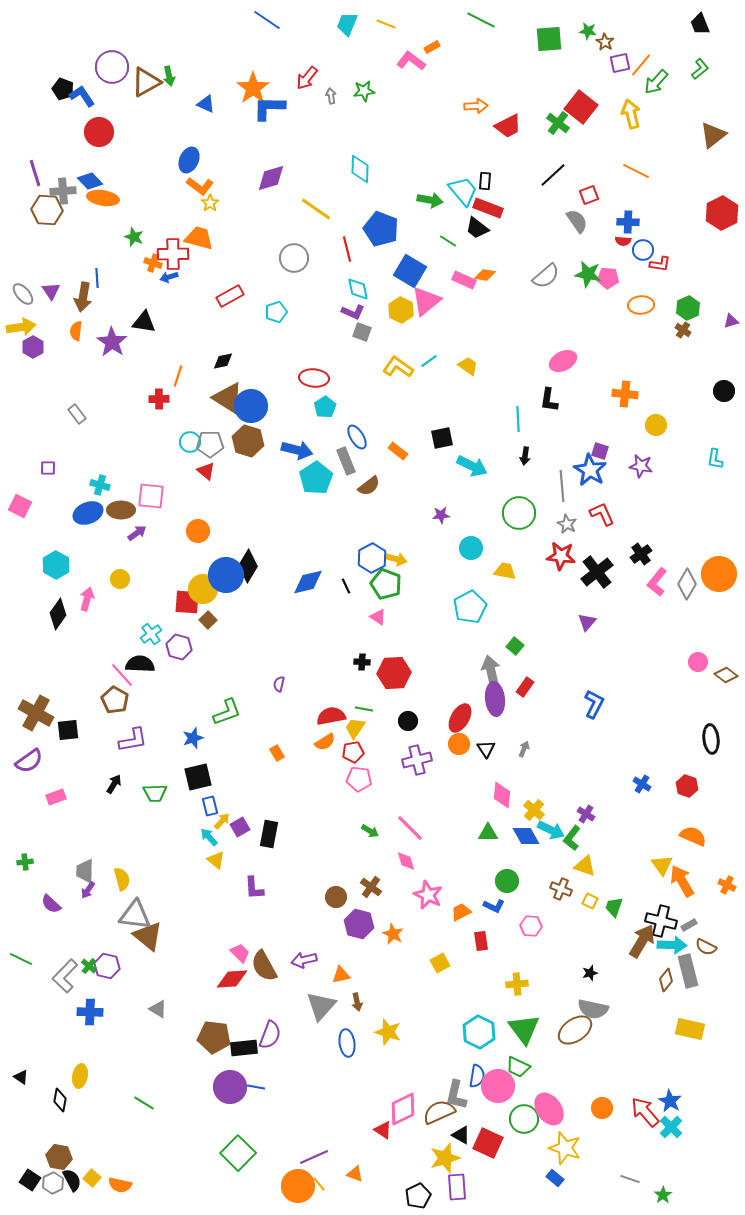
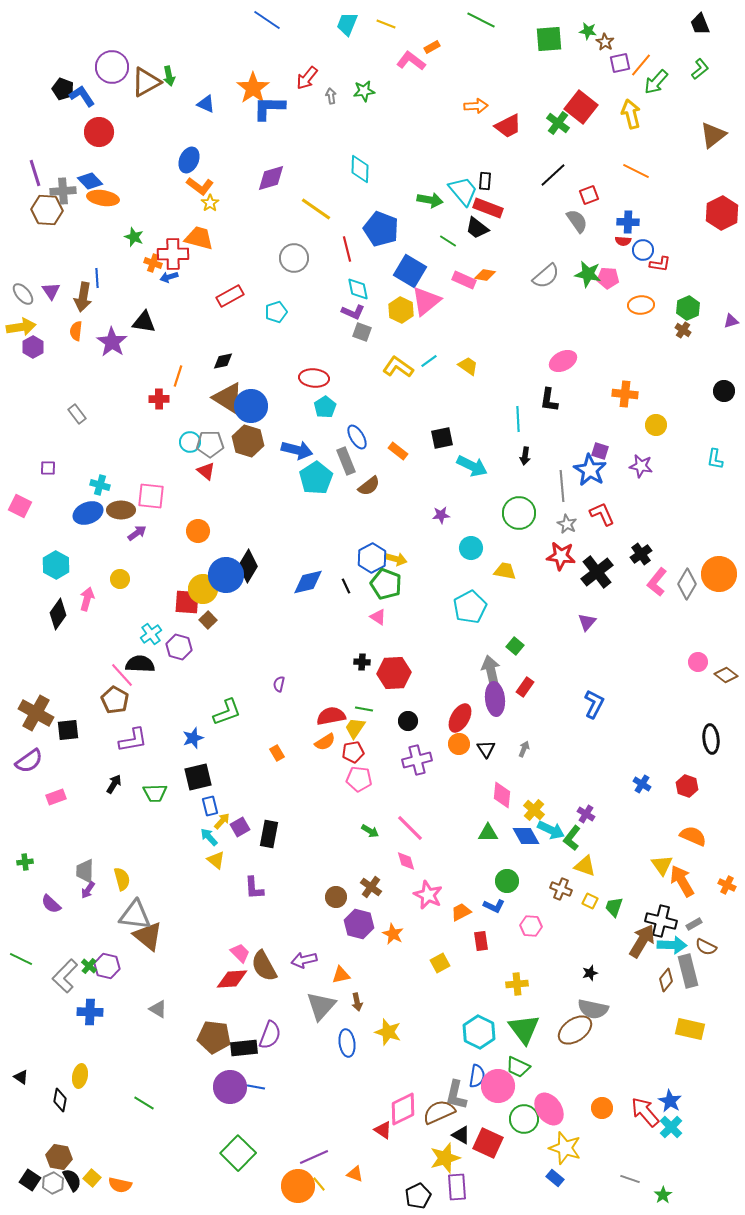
gray rectangle at (689, 925): moved 5 px right, 1 px up
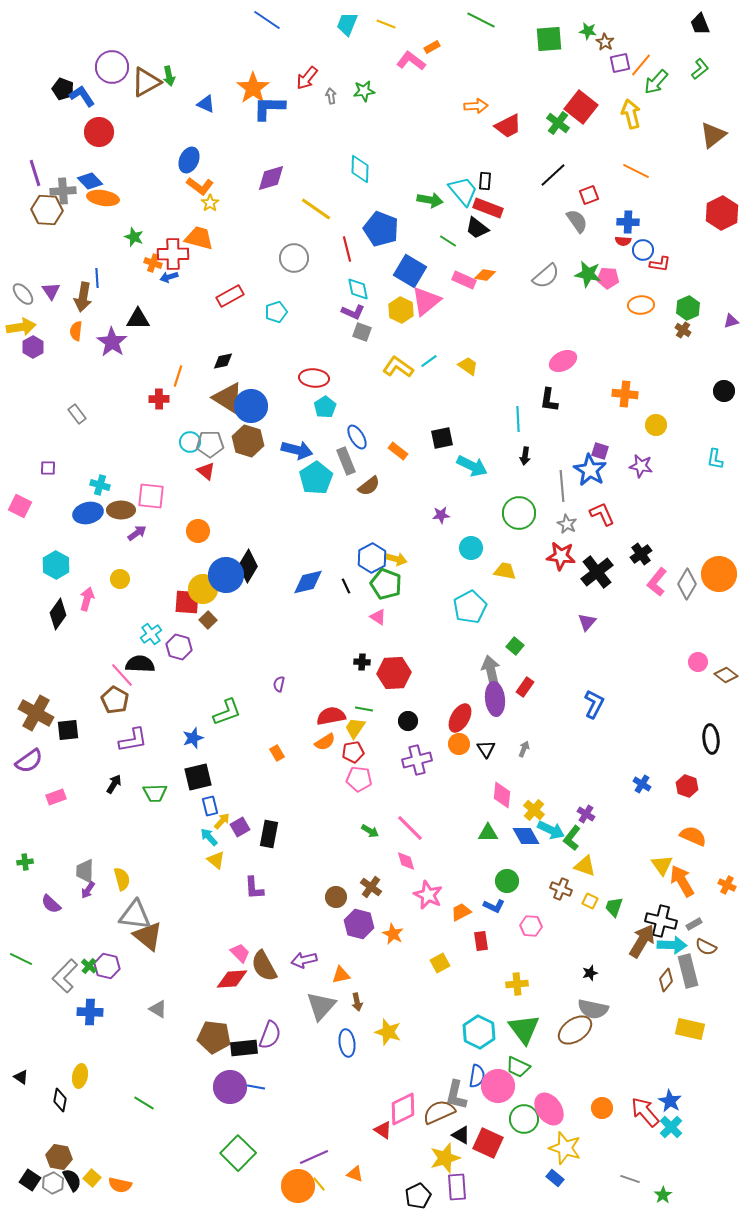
black triangle at (144, 322): moved 6 px left, 3 px up; rotated 10 degrees counterclockwise
blue ellipse at (88, 513): rotated 8 degrees clockwise
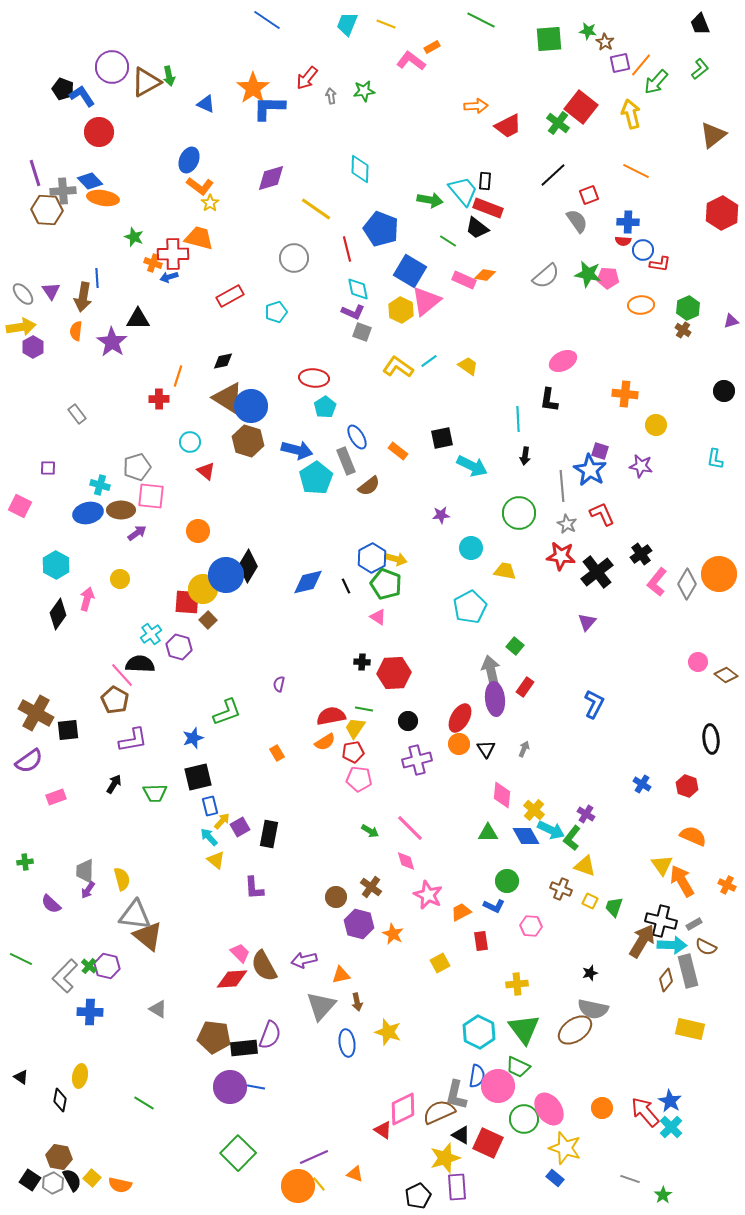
gray pentagon at (210, 444): moved 73 px left, 23 px down; rotated 16 degrees counterclockwise
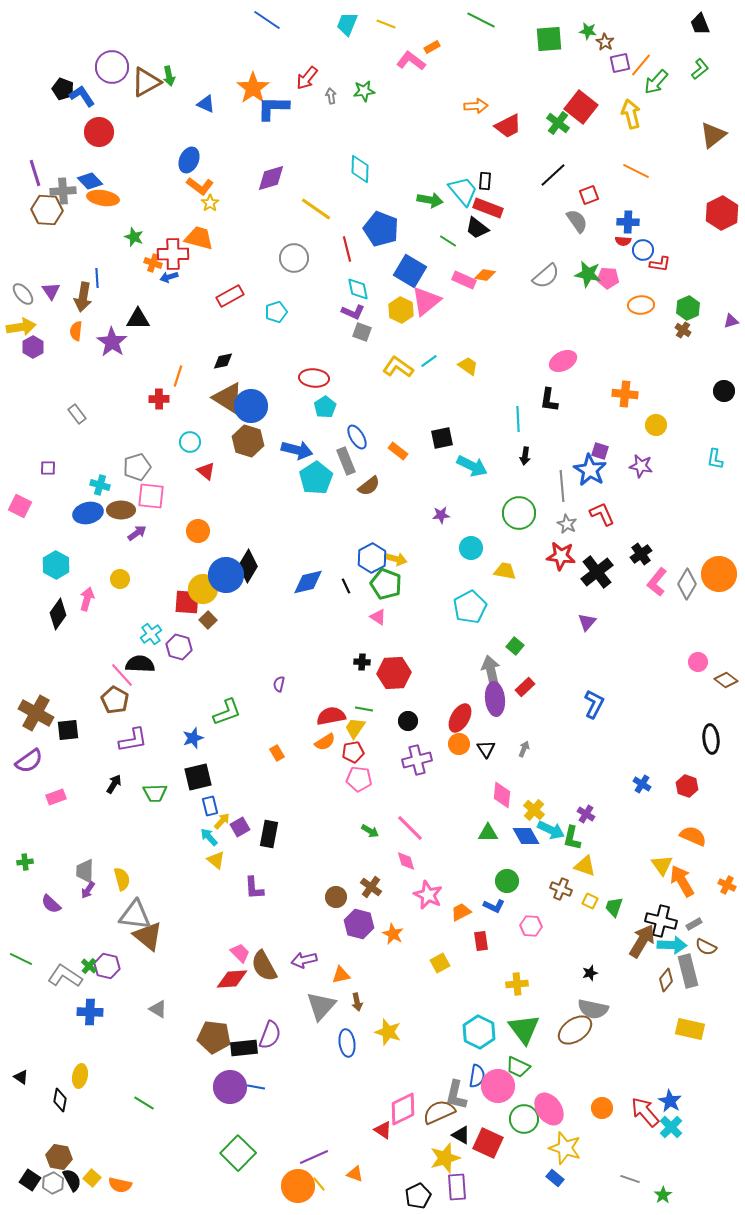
blue L-shape at (269, 108): moved 4 px right
brown diamond at (726, 675): moved 5 px down
red rectangle at (525, 687): rotated 12 degrees clockwise
green L-shape at (572, 838): rotated 25 degrees counterclockwise
gray L-shape at (65, 976): rotated 80 degrees clockwise
